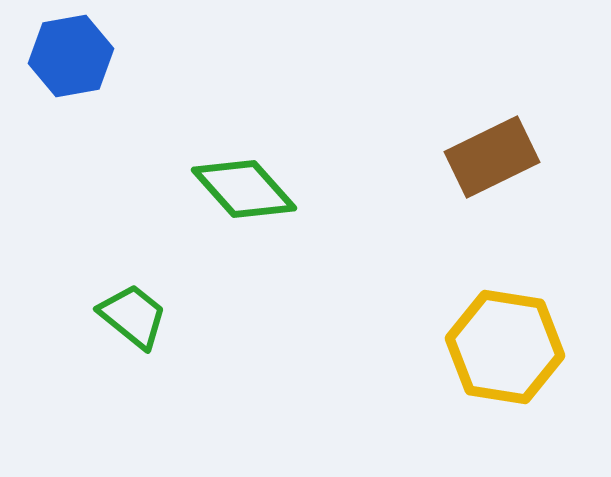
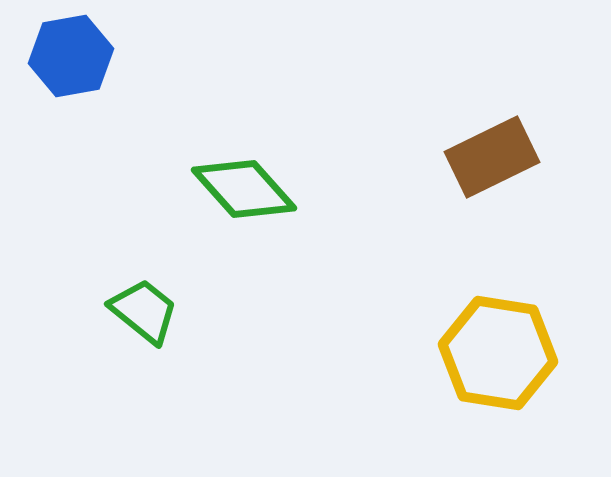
green trapezoid: moved 11 px right, 5 px up
yellow hexagon: moved 7 px left, 6 px down
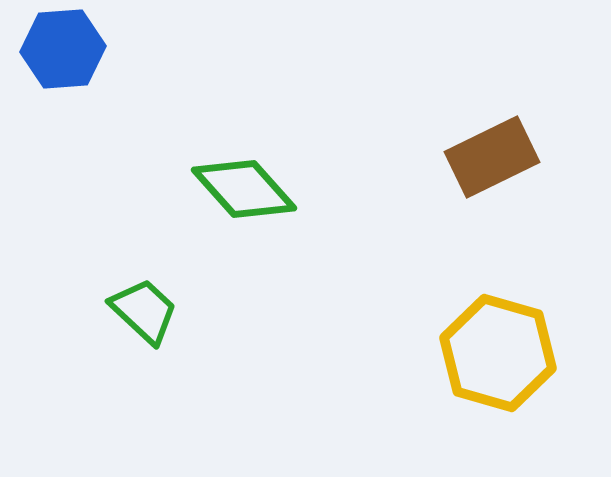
blue hexagon: moved 8 px left, 7 px up; rotated 6 degrees clockwise
green trapezoid: rotated 4 degrees clockwise
yellow hexagon: rotated 7 degrees clockwise
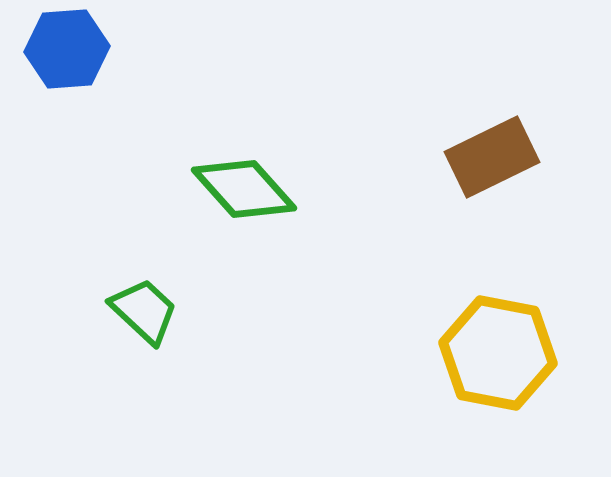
blue hexagon: moved 4 px right
yellow hexagon: rotated 5 degrees counterclockwise
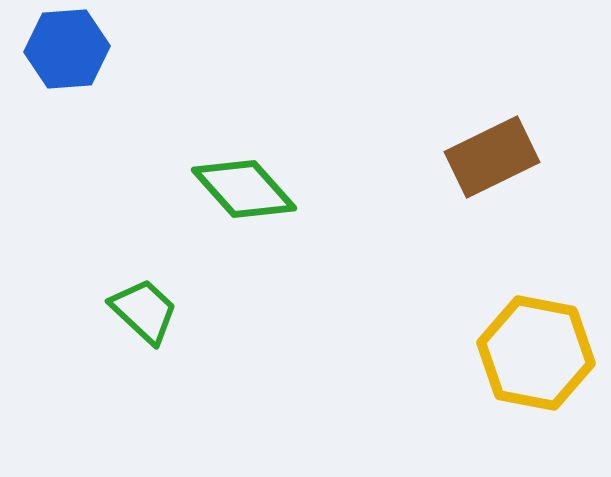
yellow hexagon: moved 38 px right
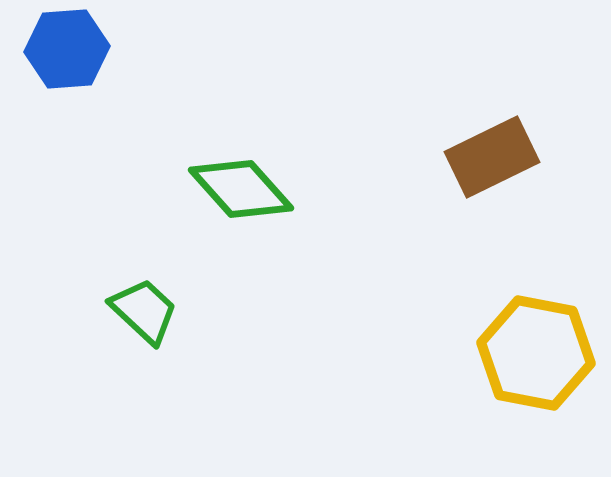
green diamond: moved 3 px left
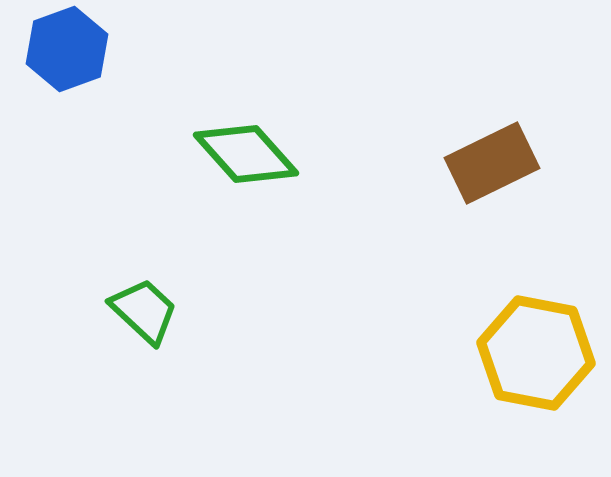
blue hexagon: rotated 16 degrees counterclockwise
brown rectangle: moved 6 px down
green diamond: moved 5 px right, 35 px up
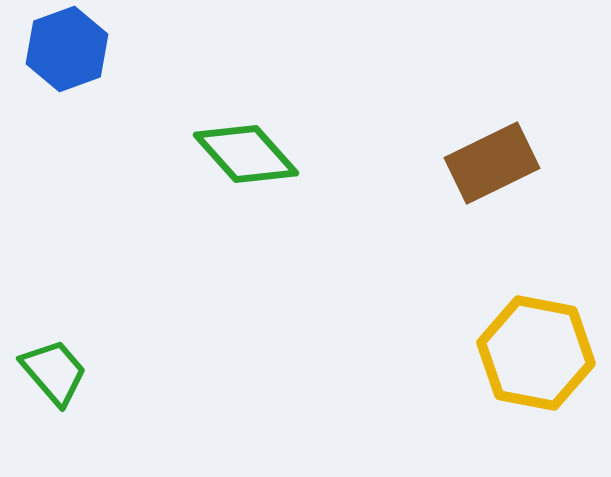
green trapezoid: moved 90 px left, 61 px down; rotated 6 degrees clockwise
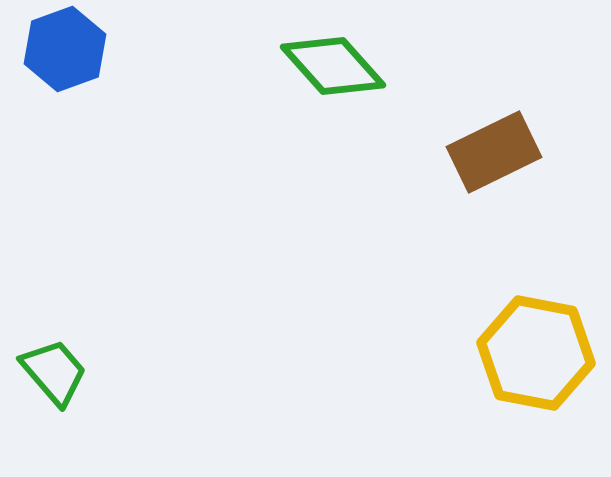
blue hexagon: moved 2 px left
green diamond: moved 87 px right, 88 px up
brown rectangle: moved 2 px right, 11 px up
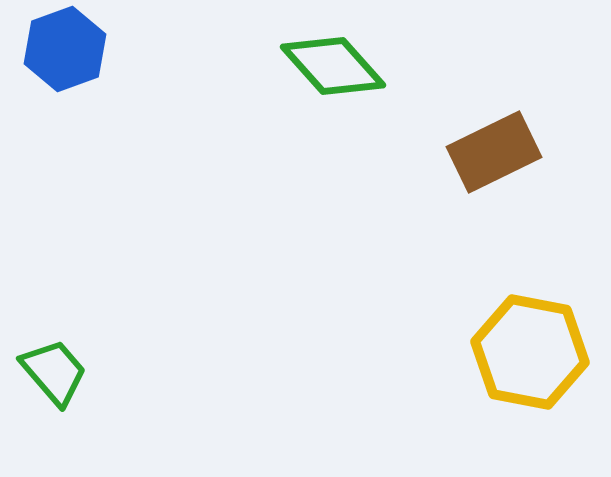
yellow hexagon: moved 6 px left, 1 px up
